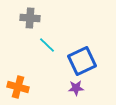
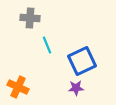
cyan line: rotated 24 degrees clockwise
orange cross: rotated 10 degrees clockwise
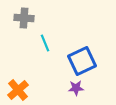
gray cross: moved 6 px left
cyan line: moved 2 px left, 2 px up
orange cross: moved 3 px down; rotated 25 degrees clockwise
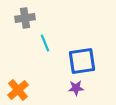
gray cross: moved 1 px right; rotated 12 degrees counterclockwise
blue square: rotated 16 degrees clockwise
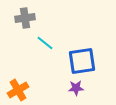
cyan line: rotated 30 degrees counterclockwise
orange cross: rotated 10 degrees clockwise
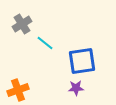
gray cross: moved 3 px left, 6 px down; rotated 24 degrees counterclockwise
orange cross: rotated 10 degrees clockwise
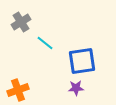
gray cross: moved 1 px left, 2 px up
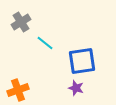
purple star: rotated 21 degrees clockwise
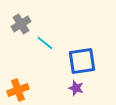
gray cross: moved 2 px down
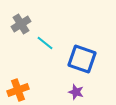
blue square: moved 2 px up; rotated 28 degrees clockwise
purple star: moved 4 px down
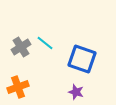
gray cross: moved 23 px down
orange cross: moved 3 px up
